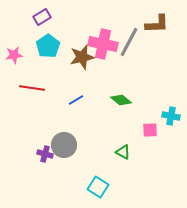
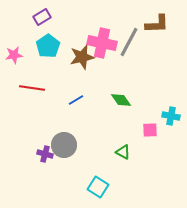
pink cross: moved 1 px left, 1 px up
green diamond: rotated 15 degrees clockwise
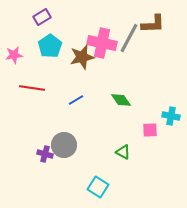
brown L-shape: moved 4 px left
gray line: moved 4 px up
cyan pentagon: moved 2 px right
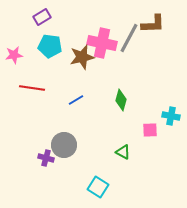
cyan pentagon: rotated 30 degrees counterclockwise
green diamond: rotated 50 degrees clockwise
purple cross: moved 1 px right, 4 px down
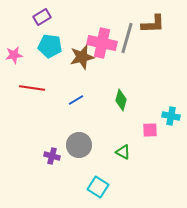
gray line: moved 2 px left; rotated 12 degrees counterclockwise
gray circle: moved 15 px right
purple cross: moved 6 px right, 2 px up
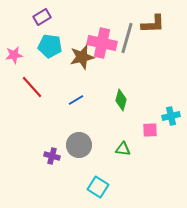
red line: moved 1 px up; rotated 40 degrees clockwise
cyan cross: rotated 24 degrees counterclockwise
green triangle: moved 3 px up; rotated 21 degrees counterclockwise
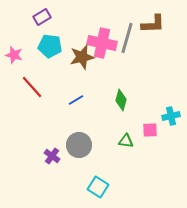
pink star: rotated 24 degrees clockwise
green triangle: moved 3 px right, 8 px up
purple cross: rotated 21 degrees clockwise
